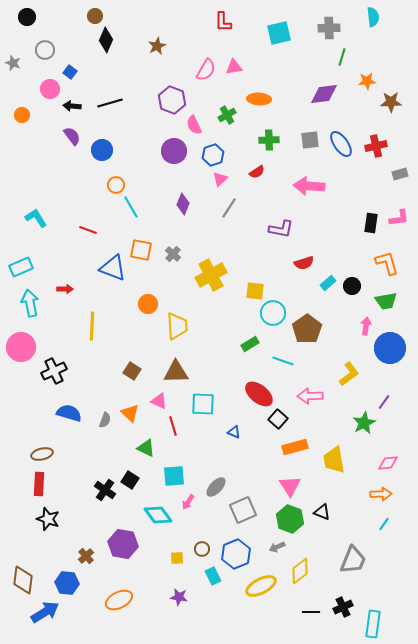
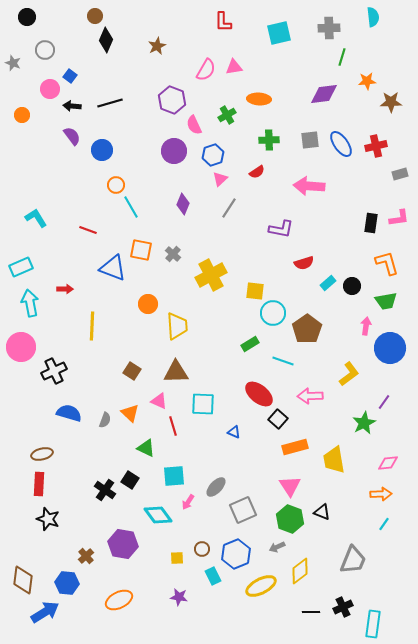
blue square at (70, 72): moved 4 px down
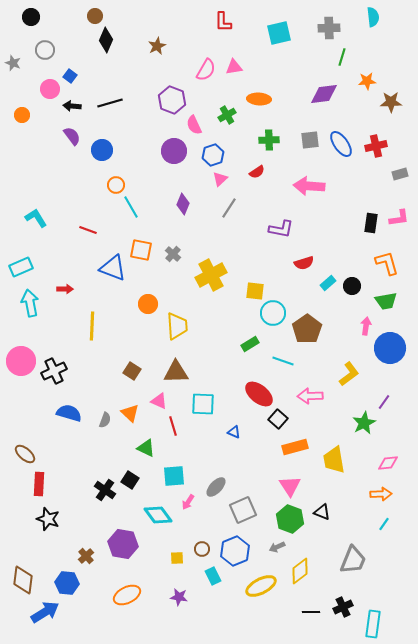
black circle at (27, 17): moved 4 px right
pink circle at (21, 347): moved 14 px down
brown ellipse at (42, 454): moved 17 px left; rotated 55 degrees clockwise
blue hexagon at (236, 554): moved 1 px left, 3 px up
orange ellipse at (119, 600): moved 8 px right, 5 px up
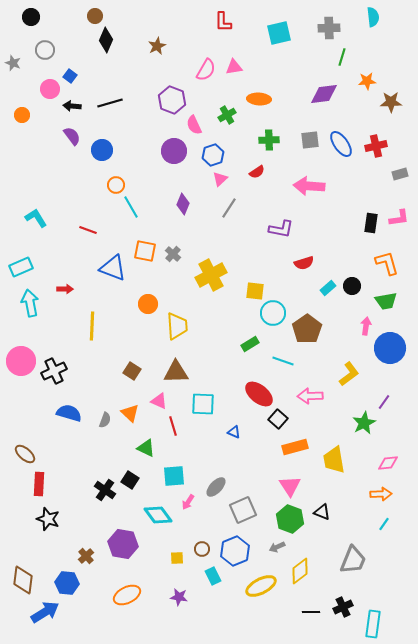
orange square at (141, 250): moved 4 px right, 1 px down
cyan rectangle at (328, 283): moved 5 px down
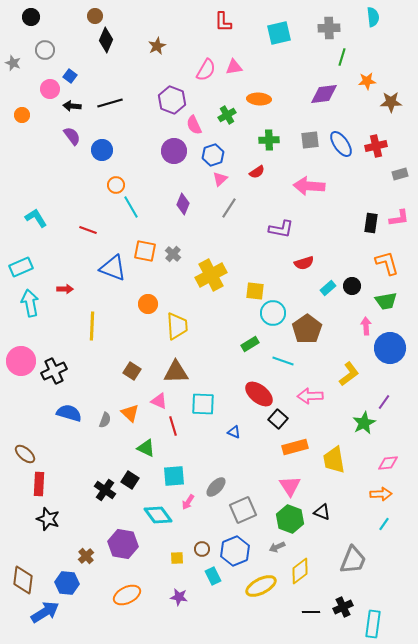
pink arrow at (366, 326): rotated 12 degrees counterclockwise
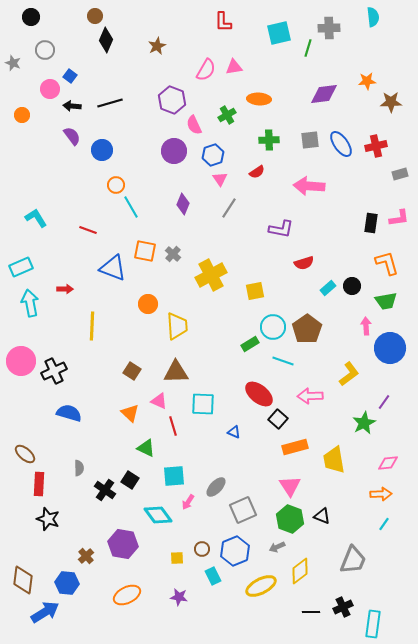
green line at (342, 57): moved 34 px left, 9 px up
pink triangle at (220, 179): rotated 21 degrees counterclockwise
yellow square at (255, 291): rotated 18 degrees counterclockwise
cyan circle at (273, 313): moved 14 px down
gray semicircle at (105, 420): moved 26 px left, 48 px down; rotated 21 degrees counterclockwise
black triangle at (322, 512): moved 4 px down
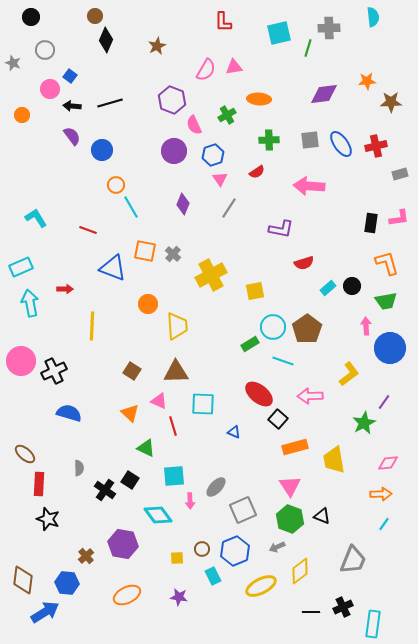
pink arrow at (188, 502): moved 2 px right, 1 px up; rotated 35 degrees counterclockwise
